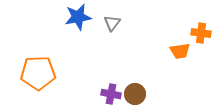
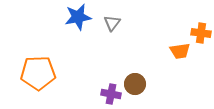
brown circle: moved 10 px up
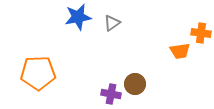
gray triangle: rotated 18 degrees clockwise
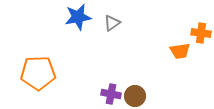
brown circle: moved 12 px down
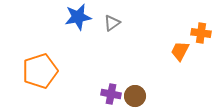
orange trapezoid: rotated 125 degrees clockwise
orange pentagon: moved 2 px right, 2 px up; rotated 16 degrees counterclockwise
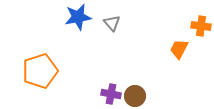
gray triangle: rotated 36 degrees counterclockwise
orange cross: moved 7 px up
orange trapezoid: moved 1 px left, 2 px up
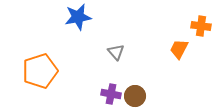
gray triangle: moved 4 px right, 29 px down
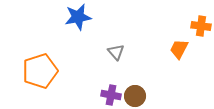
purple cross: moved 1 px down
